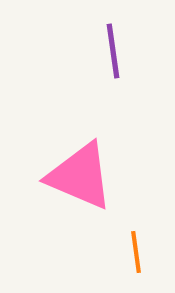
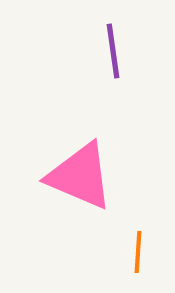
orange line: moved 2 px right; rotated 12 degrees clockwise
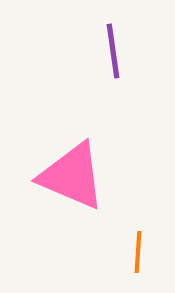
pink triangle: moved 8 px left
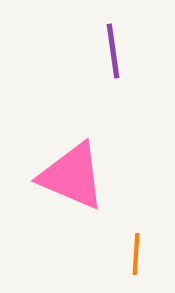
orange line: moved 2 px left, 2 px down
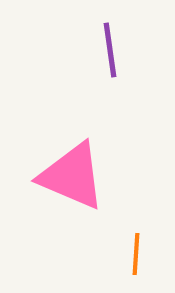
purple line: moved 3 px left, 1 px up
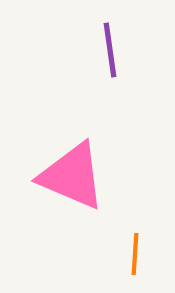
orange line: moved 1 px left
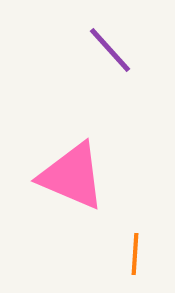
purple line: rotated 34 degrees counterclockwise
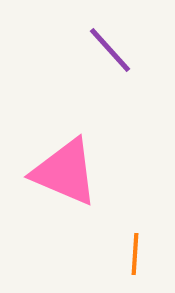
pink triangle: moved 7 px left, 4 px up
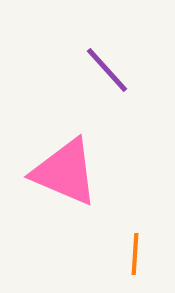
purple line: moved 3 px left, 20 px down
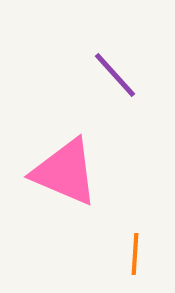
purple line: moved 8 px right, 5 px down
